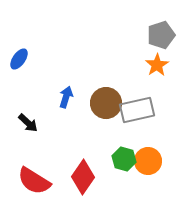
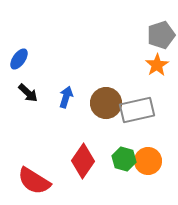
black arrow: moved 30 px up
red diamond: moved 16 px up
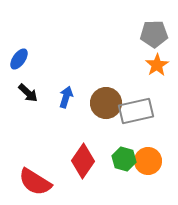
gray pentagon: moved 7 px left, 1 px up; rotated 16 degrees clockwise
gray rectangle: moved 1 px left, 1 px down
red semicircle: moved 1 px right, 1 px down
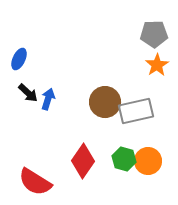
blue ellipse: rotated 10 degrees counterclockwise
blue arrow: moved 18 px left, 2 px down
brown circle: moved 1 px left, 1 px up
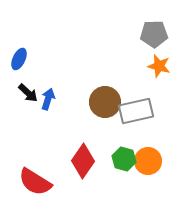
orange star: moved 2 px right, 1 px down; rotated 25 degrees counterclockwise
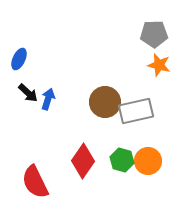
orange star: moved 1 px up
green hexagon: moved 2 px left, 1 px down
red semicircle: rotated 32 degrees clockwise
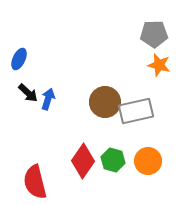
green hexagon: moved 9 px left
red semicircle: rotated 12 degrees clockwise
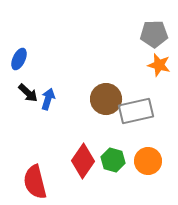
brown circle: moved 1 px right, 3 px up
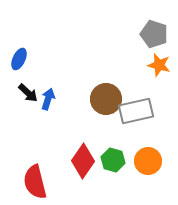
gray pentagon: rotated 20 degrees clockwise
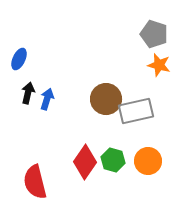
black arrow: rotated 120 degrees counterclockwise
blue arrow: moved 1 px left
red diamond: moved 2 px right, 1 px down
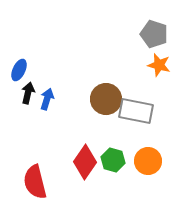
blue ellipse: moved 11 px down
gray rectangle: rotated 24 degrees clockwise
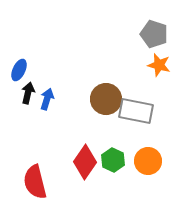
green hexagon: rotated 10 degrees clockwise
